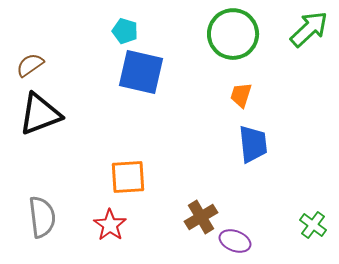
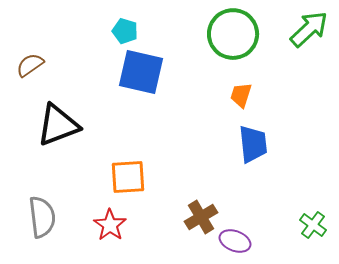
black triangle: moved 18 px right, 11 px down
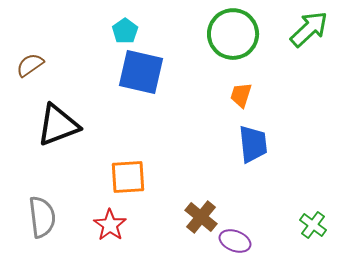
cyan pentagon: rotated 20 degrees clockwise
brown cross: rotated 20 degrees counterclockwise
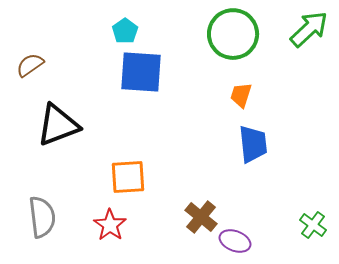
blue square: rotated 9 degrees counterclockwise
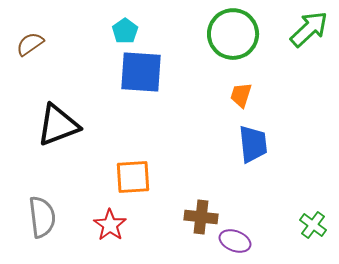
brown semicircle: moved 21 px up
orange square: moved 5 px right
brown cross: rotated 32 degrees counterclockwise
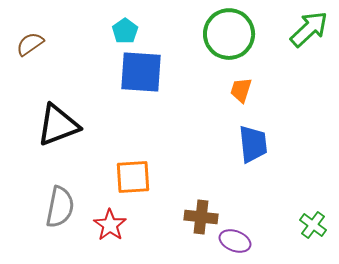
green circle: moved 4 px left
orange trapezoid: moved 5 px up
gray semicircle: moved 18 px right, 10 px up; rotated 18 degrees clockwise
